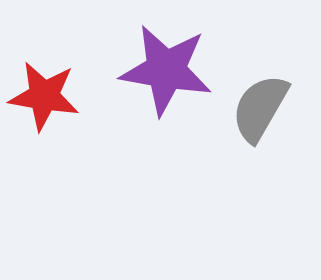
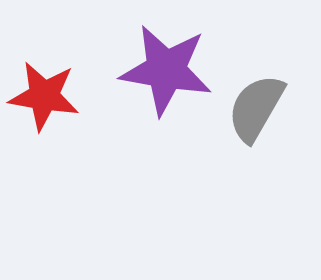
gray semicircle: moved 4 px left
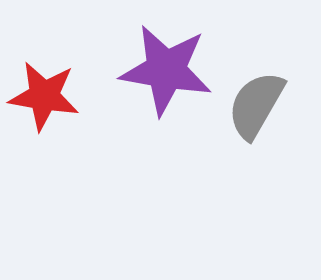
gray semicircle: moved 3 px up
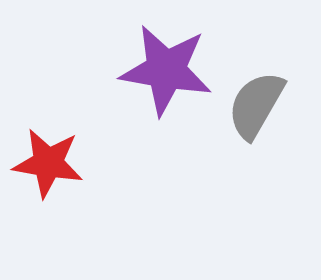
red star: moved 4 px right, 67 px down
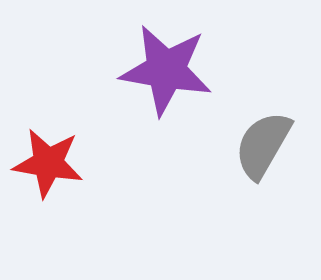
gray semicircle: moved 7 px right, 40 px down
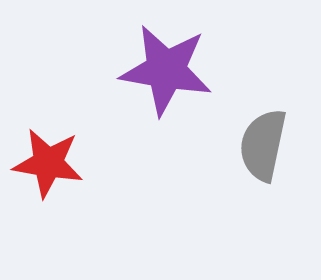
gray semicircle: rotated 18 degrees counterclockwise
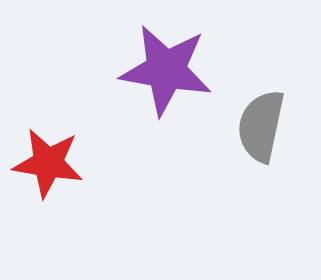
gray semicircle: moved 2 px left, 19 px up
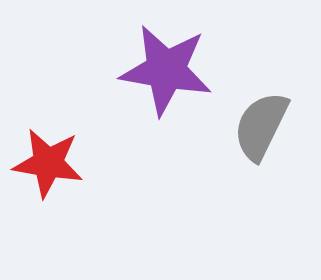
gray semicircle: rotated 14 degrees clockwise
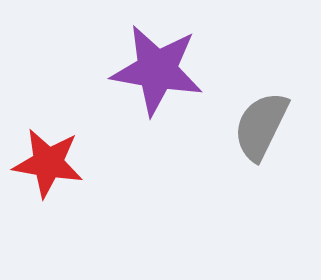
purple star: moved 9 px left
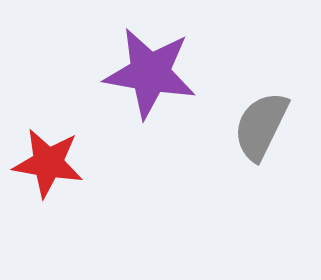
purple star: moved 7 px left, 3 px down
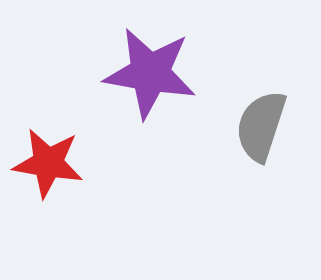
gray semicircle: rotated 8 degrees counterclockwise
